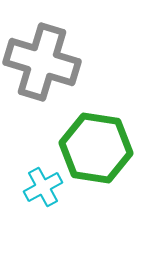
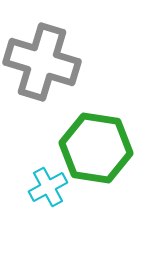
cyan cross: moved 5 px right
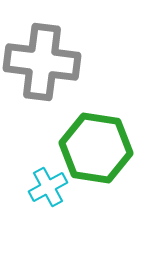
gray cross: rotated 10 degrees counterclockwise
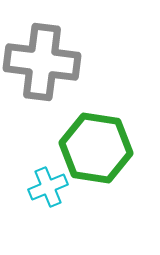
cyan cross: rotated 6 degrees clockwise
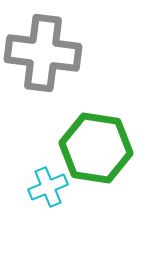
gray cross: moved 1 px right, 9 px up
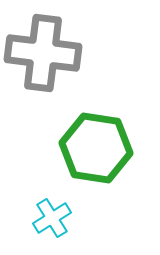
cyan cross: moved 4 px right, 31 px down; rotated 9 degrees counterclockwise
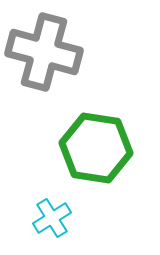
gray cross: moved 1 px right, 1 px up; rotated 8 degrees clockwise
